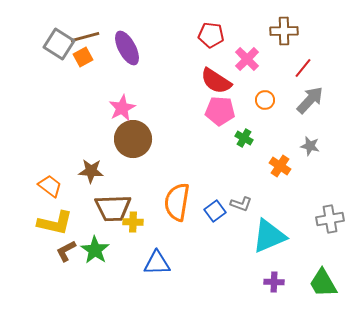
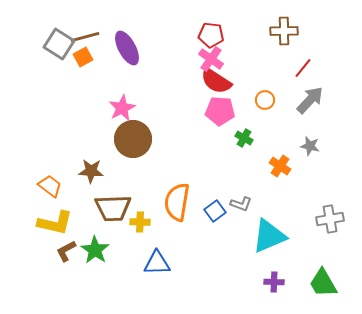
pink cross: moved 36 px left; rotated 10 degrees counterclockwise
yellow cross: moved 7 px right
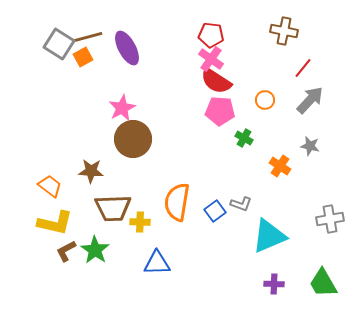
brown cross: rotated 12 degrees clockwise
brown line: moved 3 px right
purple cross: moved 2 px down
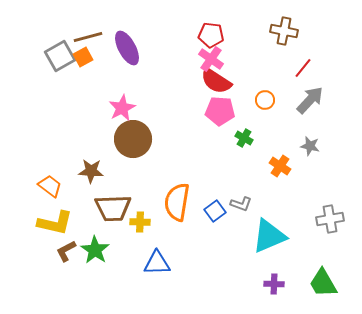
gray square: moved 1 px right, 12 px down; rotated 28 degrees clockwise
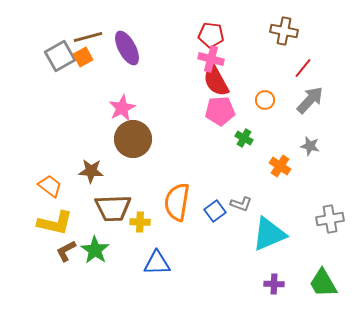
pink cross: rotated 20 degrees counterclockwise
red semicircle: rotated 28 degrees clockwise
pink pentagon: rotated 8 degrees counterclockwise
cyan triangle: moved 2 px up
